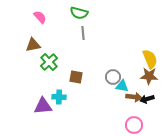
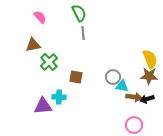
green semicircle: rotated 132 degrees counterclockwise
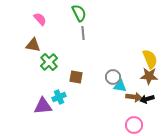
pink semicircle: moved 2 px down
brown triangle: rotated 21 degrees clockwise
cyan triangle: moved 2 px left
cyan cross: rotated 24 degrees counterclockwise
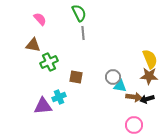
green cross: rotated 18 degrees clockwise
